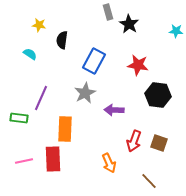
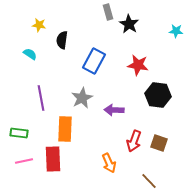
gray star: moved 3 px left, 5 px down
purple line: rotated 35 degrees counterclockwise
green rectangle: moved 15 px down
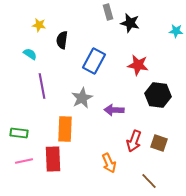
black star: moved 1 px right, 1 px up; rotated 18 degrees counterclockwise
purple line: moved 1 px right, 12 px up
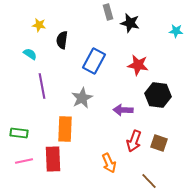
purple arrow: moved 9 px right
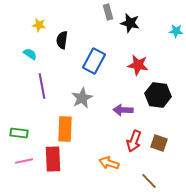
orange arrow: rotated 132 degrees clockwise
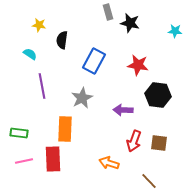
cyan star: moved 1 px left
brown square: rotated 12 degrees counterclockwise
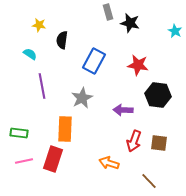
cyan star: rotated 24 degrees clockwise
red rectangle: rotated 20 degrees clockwise
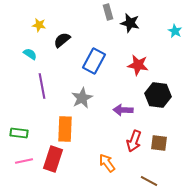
black semicircle: rotated 42 degrees clockwise
orange arrow: moved 2 px left; rotated 36 degrees clockwise
brown line: rotated 18 degrees counterclockwise
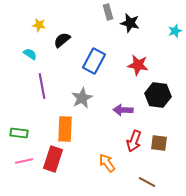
cyan star: rotated 24 degrees clockwise
brown line: moved 2 px left, 1 px down
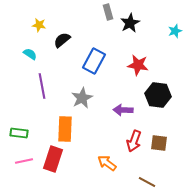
black star: rotated 30 degrees clockwise
orange arrow: rotated 18 degrees counterclockwise
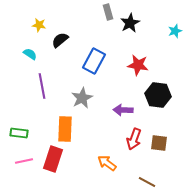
black semicircle: moved 2 px left
red arrow: moved 2 px up
